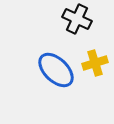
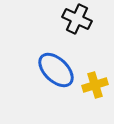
yellow cross: moved 22 px down
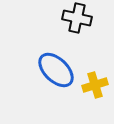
black cross: moved 1 px up; rotated 12 degrees counterclockwise
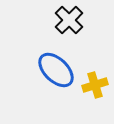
black cross: moved 8 px left, 2 px down; rotated 32 degrees clockwise
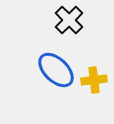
yellow cross: moved 1 px left, 5 px up; rotated 10 degrees clockwise
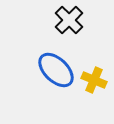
yellow cross: rotated 30 degrees clockwise
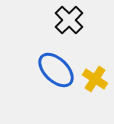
yellow cross: moved 1 px right, 1 px up; rotated 10 degrees clockwise
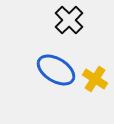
blue ellipse: rotated 12 degrees counterclockwise
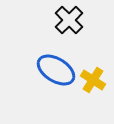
yellow cross: moved 2 px left, 1 px down
